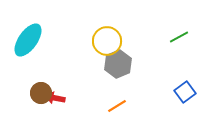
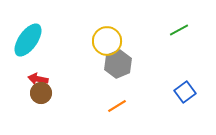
green line: moved 7 px up
red arrow: moved 17 px left, 19 px up
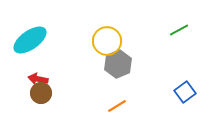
cyan ellipse: moved 2 px right; rotated 20 degrees clockwise
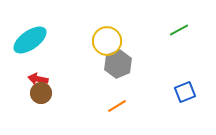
blue square: rotated 15 degrees clockwise
